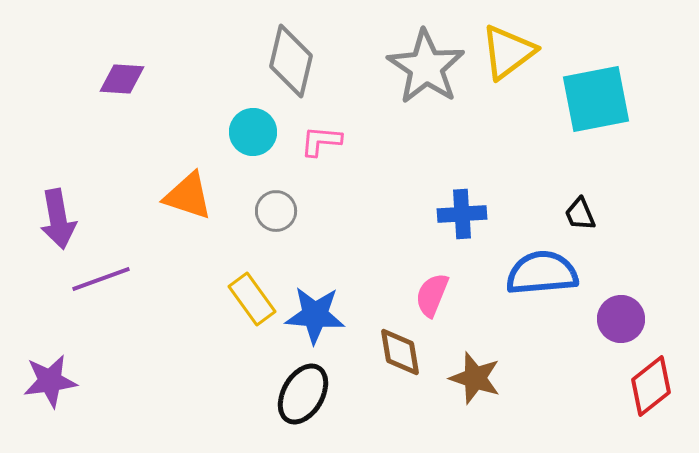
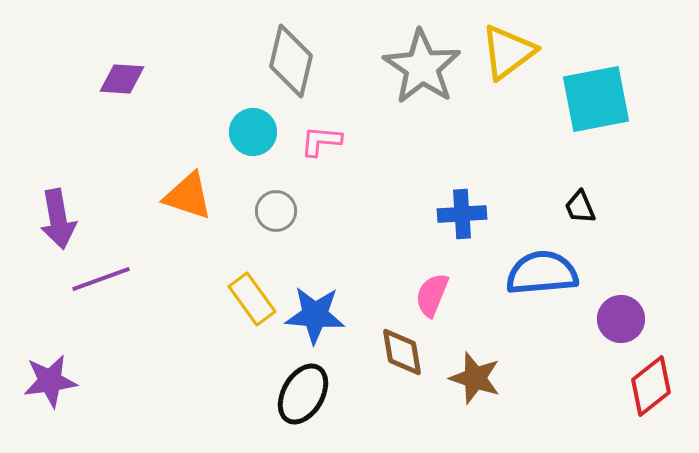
gray star: moved 4 px left
black trapezoid: moved 7 px up
brown diamond: moved 2 px right
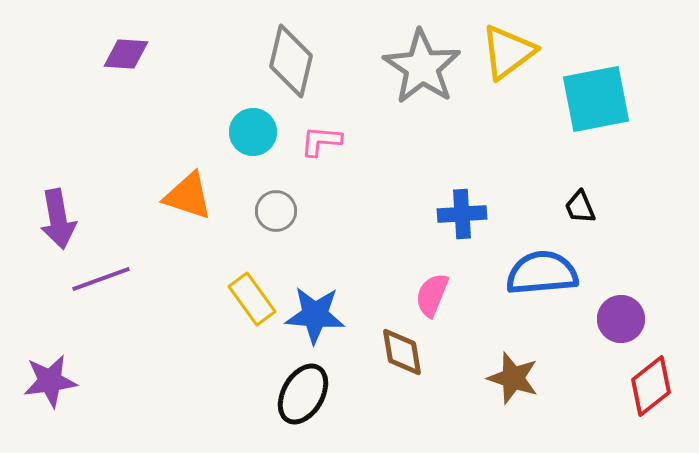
purple diamond: moved 4 px right, 25 px up
brown star: moved 38 px right
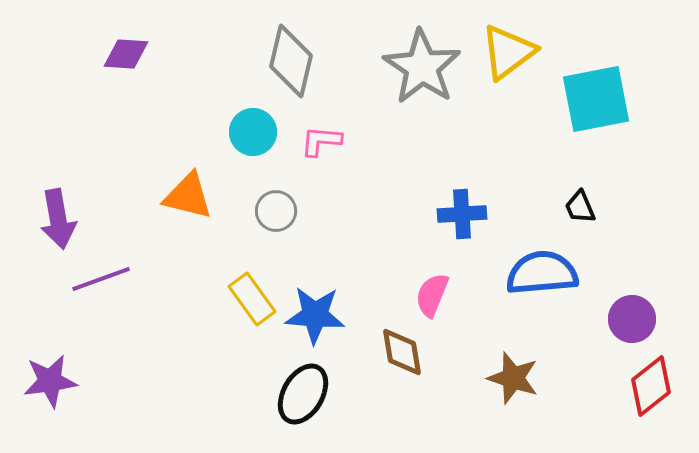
orange triangle: rotated 4 degrees counterclockwise
purple circle: moved 11 px right
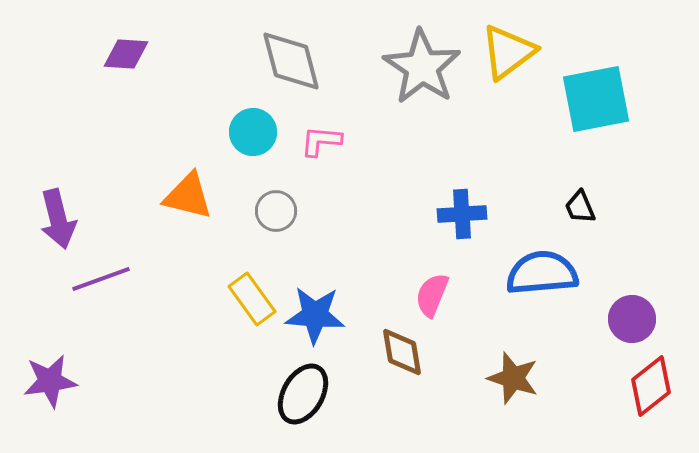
gray diamond: rotated 28 degrees counterclockwise
purple arrow: rotated 4 degrees counterclockwise
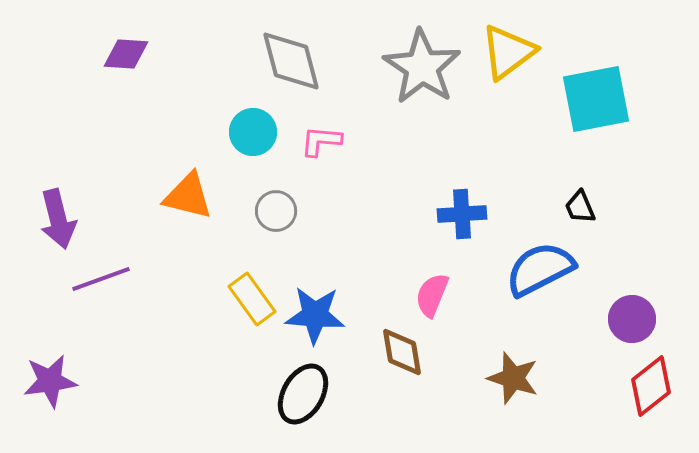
blue semicircle: moved 2 px left, 4 px up; rotated 22 degrees counterclockwise
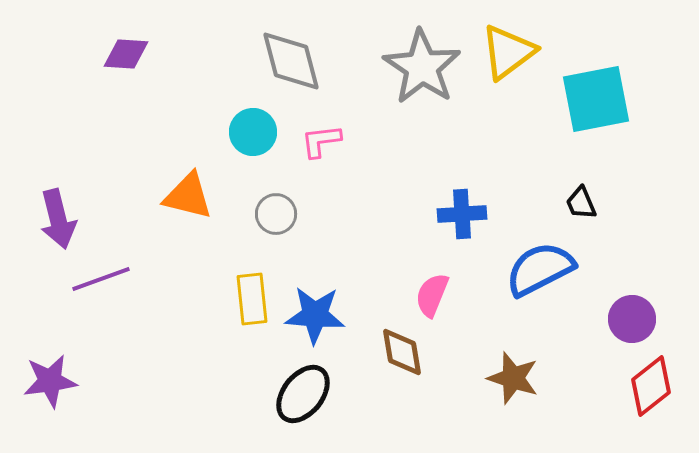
pink L-shape: rotated 12 degrees counterclockwise
black trapezoid: moved 1 px right, 4 px up
gray circle: moved 3 px down
yellow rectangle: rotated 30 degrees clockwise
black ellipse: rotated 8 degrees clockwise
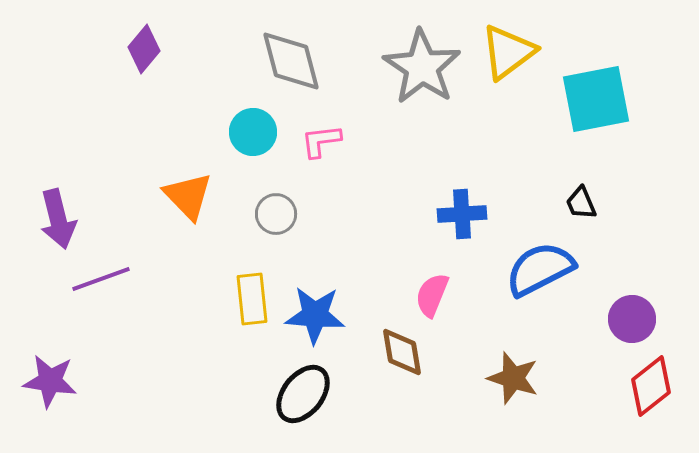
purple diamond: moved 18 px right, 5 px up; rotated 54 degrees counterclockwise
orange triangle: rotated 32 degrees clockwise
purple star: rotated 16 degrees clockwise
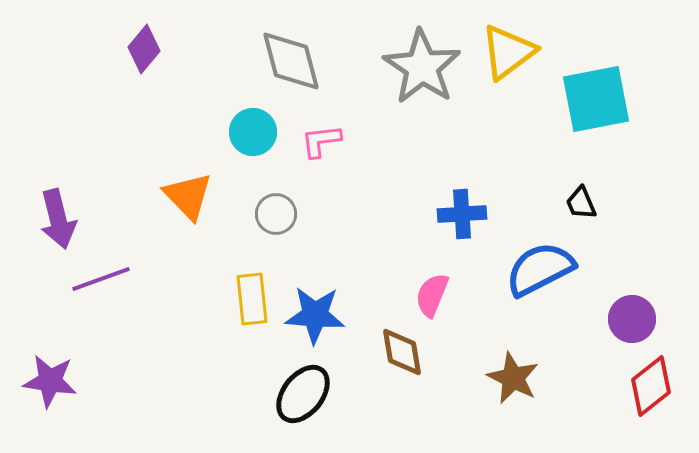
brown star: rotated 8 degrees clockwise
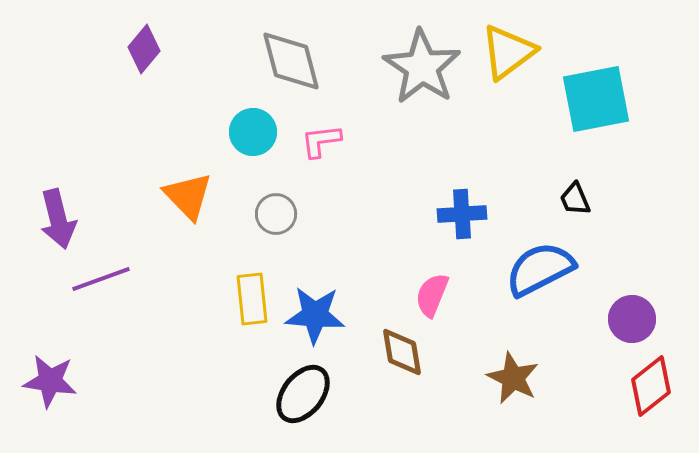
black trapezoid: moved 6 px left, 4 px up
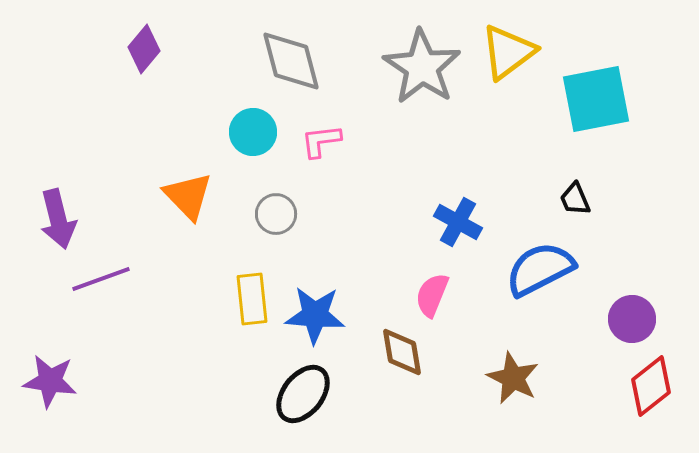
blue cross: moved 4 px left, 8 px down; rotated 33 degrees clockwise
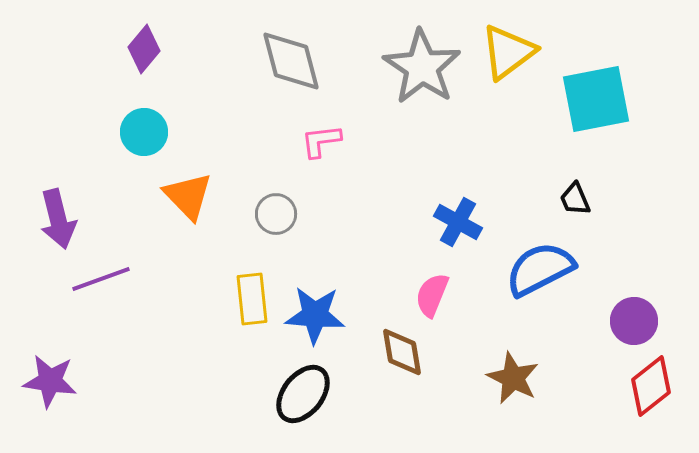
cyan circle: moved 109 px left
purple circle: moved 2 px right, 2 px down
